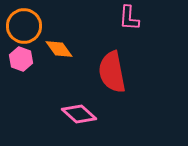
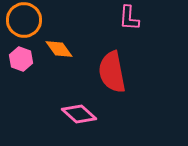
orange circle: moved 6 px up
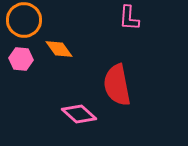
pink hexagon: rotated 15 degrees counterclockwise
red semicircle: moved 5 px right, 13 px down
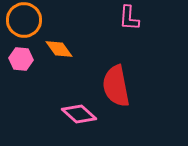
red semicircle: moved 1 px left, 1 px down
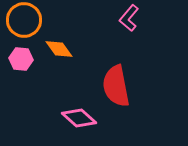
pink L-shape: rotated 36 degrees clockwise
pink diamond: moved 4 px down
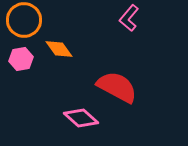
pink hexagon: rotated 15 degrees counterclockwise
red semicircle: moved 1 px right, 1 px down; rotated 129 degrees clockwise
pink diamond: moved 2 px right
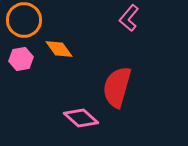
red semicircle: rotated 102 degrees counterclockwise
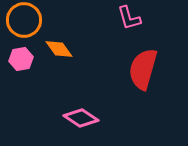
pink L-shape: rotated 56 degrees counterclockwise
red semicircle: moved 26 px right, 18 px up
pink diamond: rotated 8 degrees counterclockwise
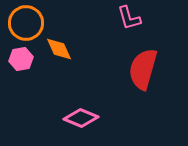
orange circle: moved 2 px right, 3 px down
orange diamond: rotated 12 degrees clockwise
pink diamond: rotated 12 degrees counterclockwise
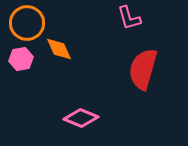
orange circle: moved 1 px right
